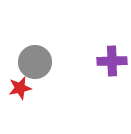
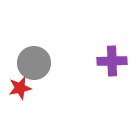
gray circle: moved 1 px left, 1 px down
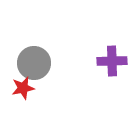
red star: moved 3 px right
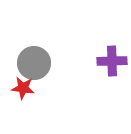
red star: rotated 20 degrees clockwise
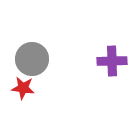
gray circle: moved 2 px left, 4 px up
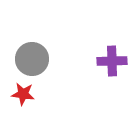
red star: moved 6 px down
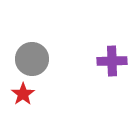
red star: rotated 30 degrees clockwise
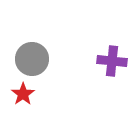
purple cross: rotated 8 degrees clockwise
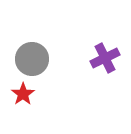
purple cross: moved 7 px left, 3 px up; rotated 32 degrees counterclockwise
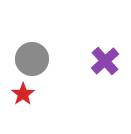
purple cross: moved 3 px down; rotated 16 degrees counterclockwise
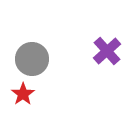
purple cross: moved 2 px right, 10 px up
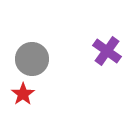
purple cross: rotated 12 degrees counterclockwise
